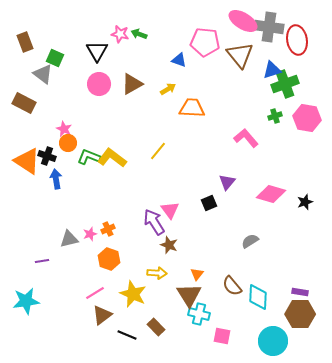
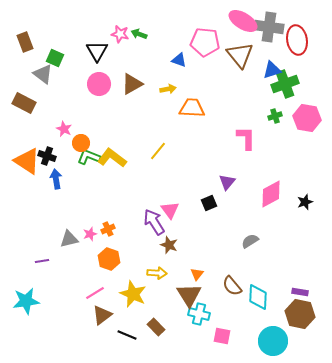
yellow arrow at (168, 89): rotated 21 degrees clockwise
pink L-shape at (246, 138): rotated 40 degrees clockwise
orange circle at (68, 143): moved 13 px right
pink diamond at (271, 194): rotated 44 degrees counterclockwise
brown hexagon at (300, 314): rotated 12 degrees clockwise
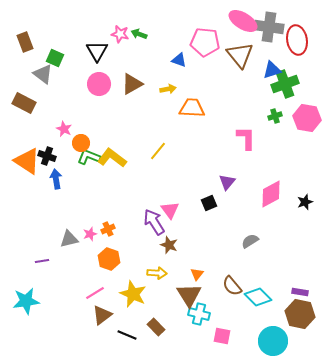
cyan diamond at (258, 297): rotated 48 degrees counterclockwise
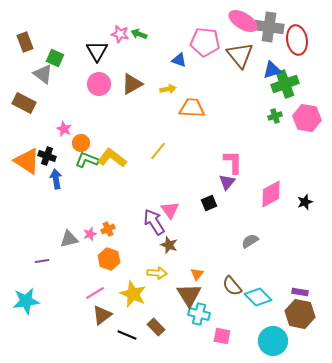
pink L-shape at (246, 138): moved 13 px left, 24 px down
green L-shape at (89, 157): moved 2 px left, 3 px down
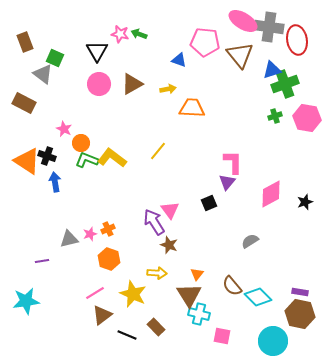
blue arrow at (56, 179): moved 1 px left, 3 px down
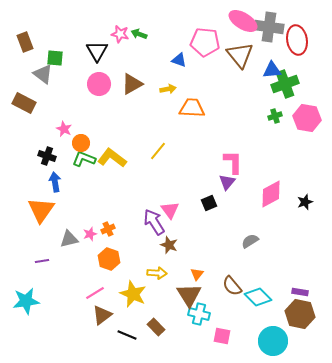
green square at (55, 58): rotated 18 degrees counterclockwise
blue triangle at (272, 70): rotated 12 degrees clockwise
green L-shape at (87, 160): moved 3 px left, 1 px up
orange triangle at (27, 161): moved 14 px right, 49 px down; rotated 32 degrees clockwise
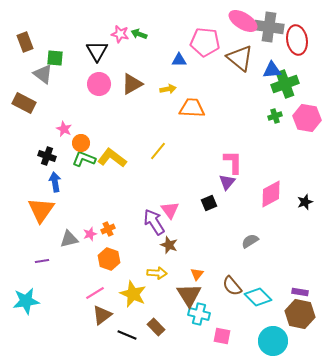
brown triangle at (240, 55): moved 3 px down; rotated 12 degrees counterclockwise
blue triangle at (179, 60): rotated 21 degrees counterclockwise
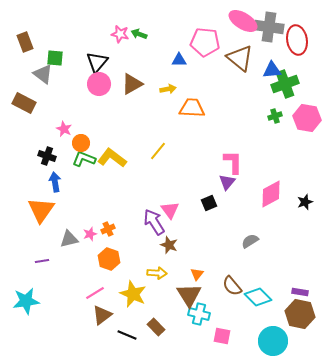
black triangle at (97, 51): moved 11 px down; rotated 10 degrees clockwise
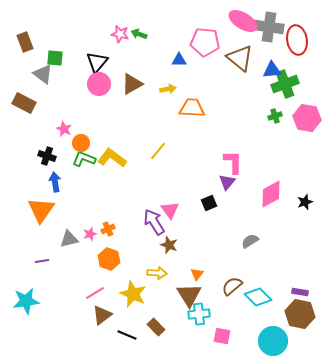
brown semicircle at (232, 286): rotated 90 degrees clockwise
cyan cross at (199, 314): rotated 20 degrees counterclockwise
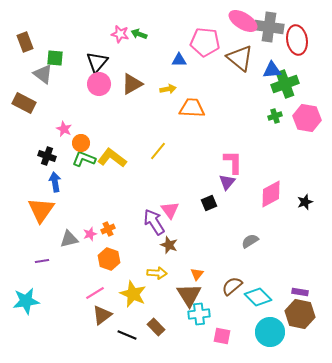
cyan circle at (273, 341): moved 3 px left, 9 px up
